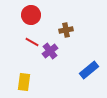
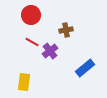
blue rectangle: moved 4 px left, 2 px up
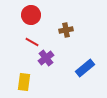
purple cross: moved 4 px left, 7 px down
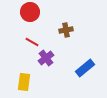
red circle: moved 1 px left, 3 px up
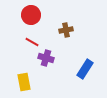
red circle: moved 1 px right, 3 px down
purple cross: rotated 35 degrees counterclockwise
blue rectangle: moved 1 px down; rotated 18 degrees counterclockwise
yellow rectangle: rotated 18 degrees counterclockwise
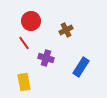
red circle: moved 6 px down
brown cross: rotated 16 degrees counterclockwise
red line: moved 8 px left, 1 px down; rotated 24 degrees clockwise
blue rectangle: moved 4 px left, 2 px up
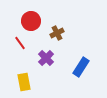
brown cross: moved 9 px left, 3 px down
red line: moved 4 px left
purple cross: rotated 28 degrees clockwise
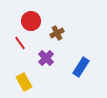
yellow rectangle: rotated 18 degrees counterclockwise
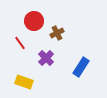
red circle: moved 3 px right
yellow rectangle: rotated 42 degrees counterclockwise
